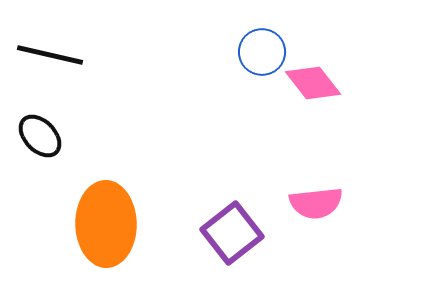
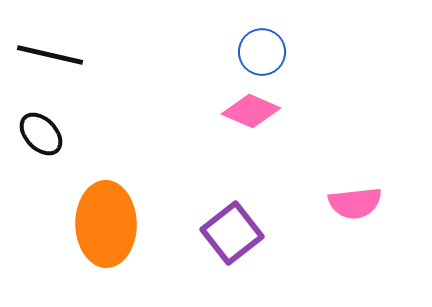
pink diamond: moved 62 px left, 28 px down; rotated 28 degrees counterclockwise
black ellipse: moved 1 px right, 2 px up
pink semicircle: moved 39 px right
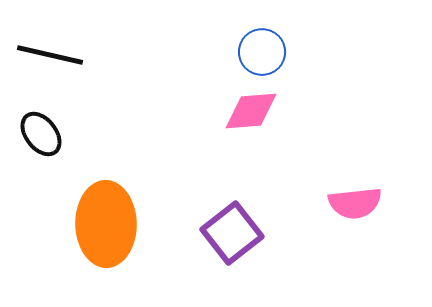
pink diamond: rotated 28 degrees counterclockwise
black ellipse: rotated 6 degrees clockwise
